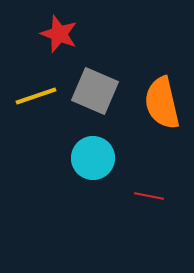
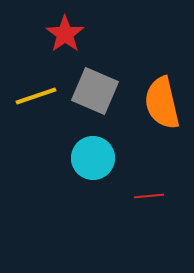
red star: moved 6 px right; rotated 15 degrees clockwise
red line: rotated 16 degrees counterclockwise
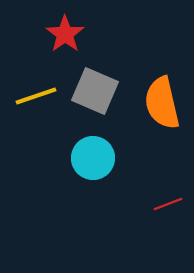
red line: moved 19 px right, 8 px down; rotated 16 degrees counterclockwise
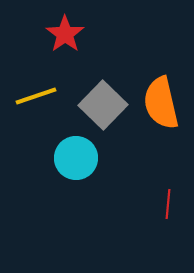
gray square: moved 8 px right, 14 px down; rotated 21 degrees clockwise
orange semicircle: moved 1 px left
cyan circle: moved 17 px left
red line: rotated 64 degrees counterclockwise
